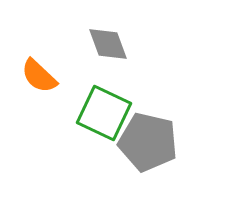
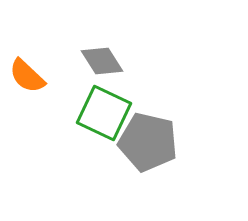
gray diamond: moved 6 px left, 17 px down; rotated 12 degrees counterclockwise
orange semicircle: moved 12 px left
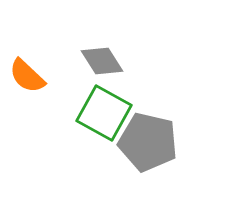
green square: rotated 4 degrees clockwise
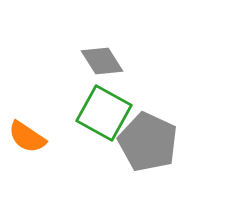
orange semicircle: moved 61 px down; rotated 9 degrees counterclockwise
gray pentagon: rotated 12 degrees clockwise
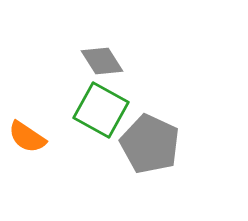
green square: moved 3 px left, 3 px up
gray pentagon: moved 2 px right, 2 px down
